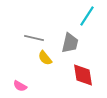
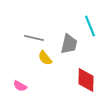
cyan line: moved 3 px right, 10 px down; rotated 55 degrees counterclockwise
gray trapezoid: moved 1 px left, 1 px down
red diamond: moved 3 px right, 5 px down; rotated 10 degrees clockwise
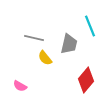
red diamond: rotated 40 degrees clockwise
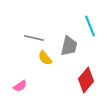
gray trapezoid: moved 2 px down
pink semicircle: rotated 64 degrees counterclockwise
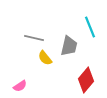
cyan line: moved 1 px down
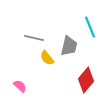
yellow semicircle: moved 2 px right
pink semicircle: rotated 104 degrees counterclockwise
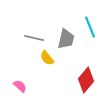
gray trapezoid: moved 3 px left, 7 px up
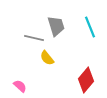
gray trapezoid: moved 10 px left, 13 px up; rotated 30 degrees counterclockwise
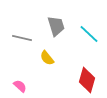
cyan line: moved 1 px left, 7 px down; rotated 25 degrees counterclockwise
gray line: moved 12 px left
red diamond: moved 1 px right; rotated 25 degrees counterclockwise
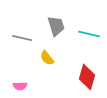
cyan line: rotated 30 degrees counterclockwise
red diamond: moved 3 px up
pink semicircle: rotated 136 degrees clockwise
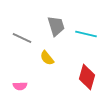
cyan line: moved 3 px left
gray line: rotated 12 degrees clockwise
